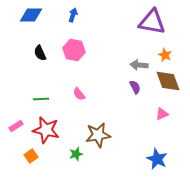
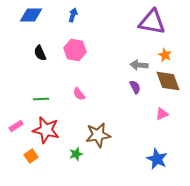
pink hexagon: moved 1 px right
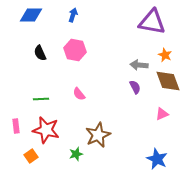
pink rectangle: rotated 64 degrees counterclockwise
brown star: rotated 15 degrees counterclockwise
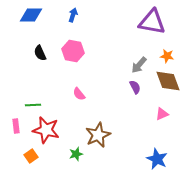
pink hexagon: moved 2 px left, 1 px down
orange star: moved 2 px right, 1 px down; rotated 16 degrees counterclockwise
gray arrow: rotated 54 degrees counterclockwise
green line: moved 8 px left, 6 px down
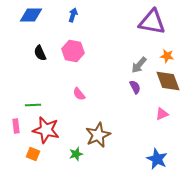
orange square: moved 2 px right, 2 px up; rotated 32 degrees counterclockwise
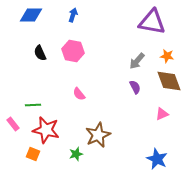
gray arrow: moved 2 px left, 4 px up
brown diamond: moved 1 px right
pink rectangle: moved 3 px left, 2 px up; rotated 32 degrees counterclockwise
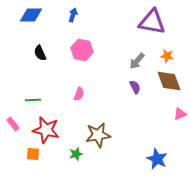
pink hexagon: moved 9 px right, 1 px up
pink semicircle: rotated 120 degrees counterclockwise
green line: moved 5 px up
pink triangle: moved 18 px right
brown star: rotated 15 degrees clockwise
orange square: rotated 16 degrees counterclockwise
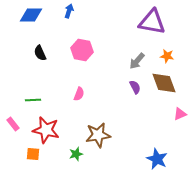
blue arrow: moved 4 px left, 4 px up
brown diamond: moved 5 px left, 2 px down
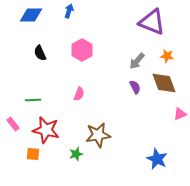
purple triangle: rotated 12 degrees clockwise
pink hexagon: rotated 20 degrees clockwise
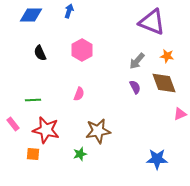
brown star: moved 4 px up
green star: moved 4 px right
blue star: rotated 25 degrees counterclockwise
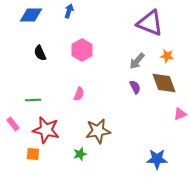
purple triangle: moved 2 px left, 1 px down
